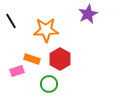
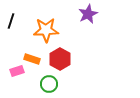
black line: rotated 49 degrees clockwise
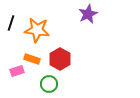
black line: moved 2 px down
orange star: moved 9 px left; rotated 10 degrees clockwise
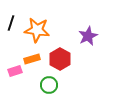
purple star: moved 22 px down
orange rectangle: rotated 35 degrees counterclockwise
pink rectangle: moved 2 px left
green circle: moved 1 px down
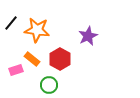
black line: rotated 21 degrees clockwise
orange rectangle: rotated 56 degrees clockwise
pink rectangle: moved 1 px right, 1 px up
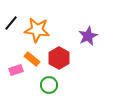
red hexagon: moved 1 px left, 1 px up
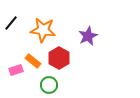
orange star: moved 6 px right
orange rectangle: moved 1 px right, 2 px down
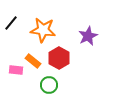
pink rectangle: rotated 24 degrees clockwise
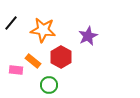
red hexagon: moved 2 px right, 1 px up
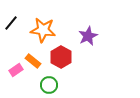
pink rectangle: rotated 40 degrees counterclockwise
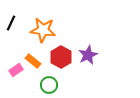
black line: rotated 14 degrees counterclockwise
purple star: moved 19 px down
